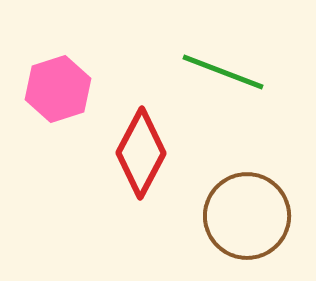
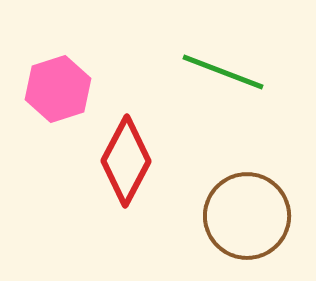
red diamond: moved 15 px left, 8 px down
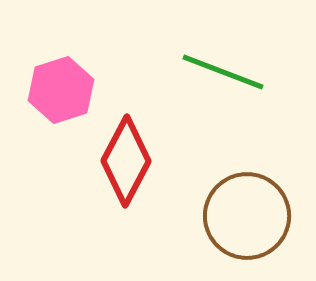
pink hexagon: moved 3 px right, 1 px down
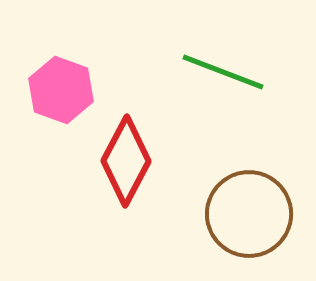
pink hexagon: rotated 22 degrees counterclockwise
brown circle: moved 2 px right, 2 px up
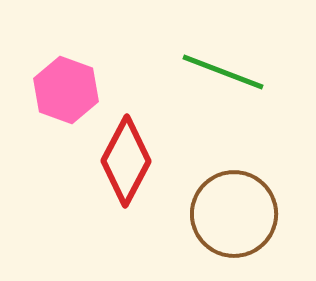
pink hexagon: moved 5 px right
brown circle: moved 15 px left
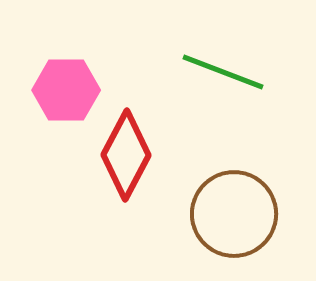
pink hexagon: rotated 20 degrees counterclockwise
red diamond: moved 6 px up
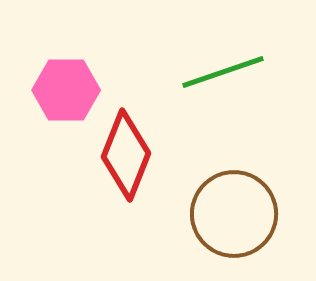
green line: rotated 40 degrees counterclockwise
red diamond: rotated 6 degrees counterclockwise
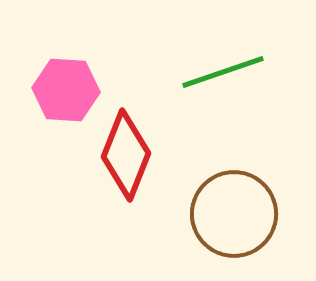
pink hexagon: rotated 4 degrees clockwise
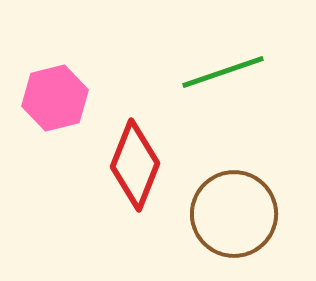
pink hexagon: moved 11 px left, 8 px down; rotated 18 degrees counterclockwise
red diamond: moved 9 px right, 10 px down
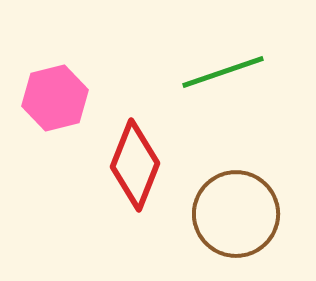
brown circle: moved 2 px right
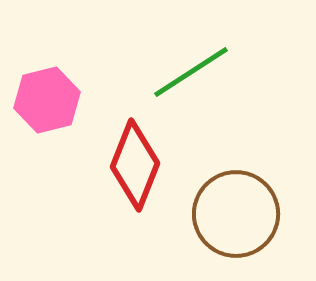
green line: moved 32 px left; rotated 14 degrees counterclockwise
pink hexagon: moved 8 px left, 2 px down
